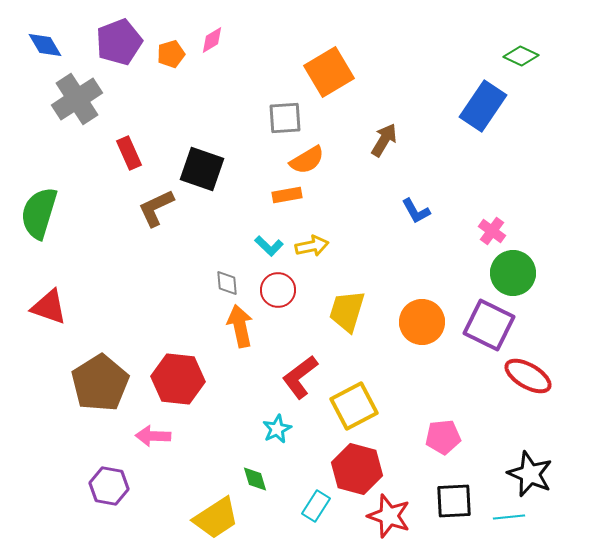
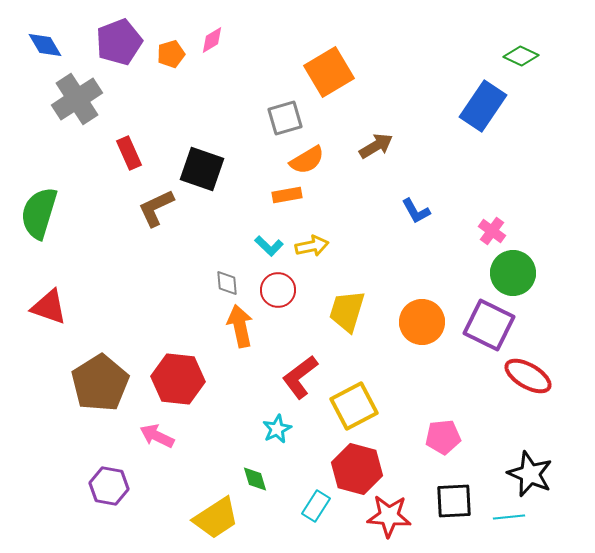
gray square at (285, 118): rotated 12 degrees counterclockwise
brown arrow at (384, 140): moved 8 px left, 6 px down; rotated 28 degrees clockwise
pink arrow at (153, 436): moved 4 px right; rotated 24 degrees clockwise
red star at (389, 516): rotated 15 degrees counterclockwise
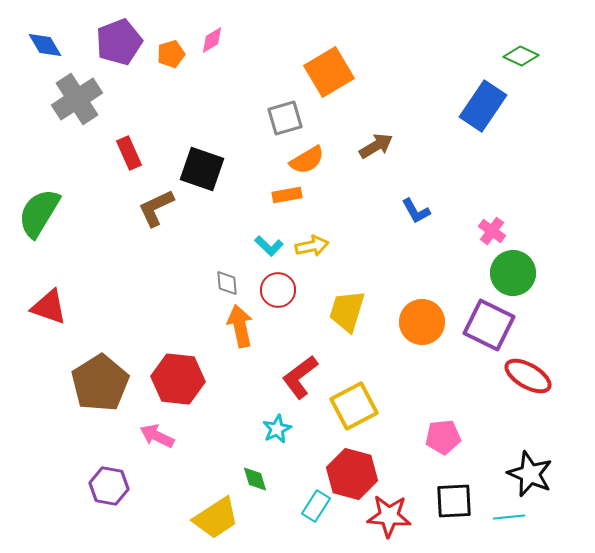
green semicircle at (39, 213): rotated 14 degrees clockwise
red hexagon at (357, 469): moved 5 px left, 5 px down
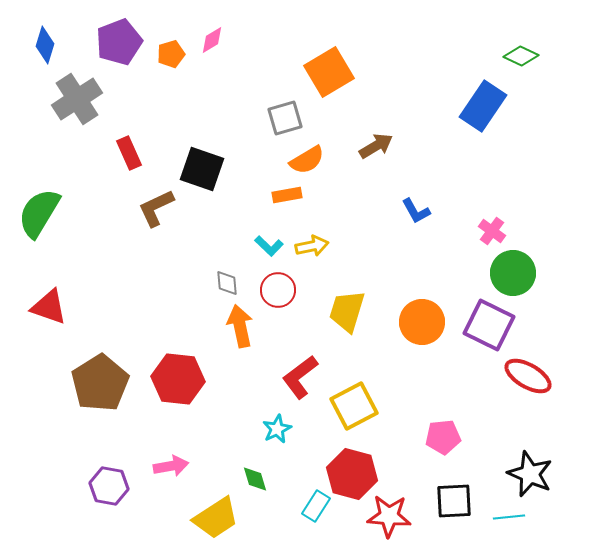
blue diamond at (45, 45): rotated 48 degrees clockwise
pink arrow at (157, 436): moved 14 px right, 30 px down; rotated 144 degrees clockwise
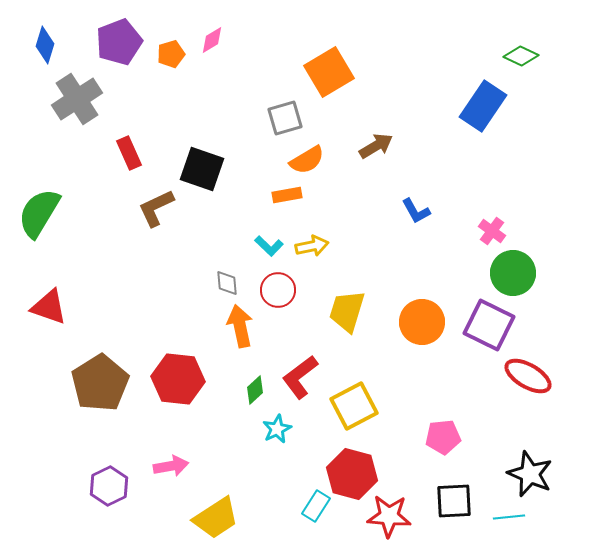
green diamond at (255, 479): moved 89 px up; rotated 64 degrees clockwise
purple hexagon at (109, 486): rotated 24 degrees clockwise
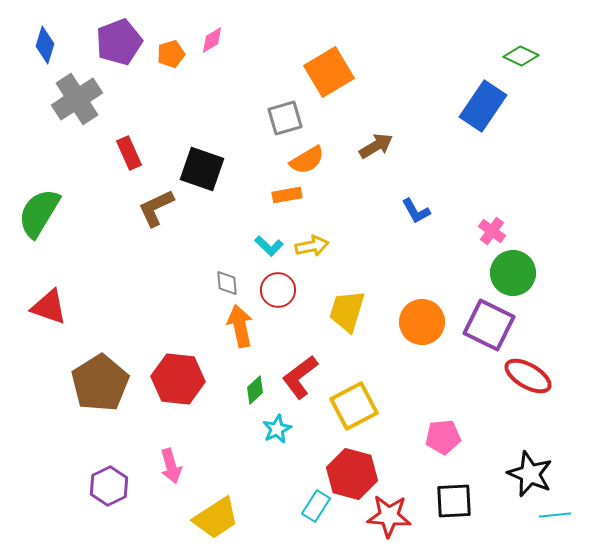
pink arrow at (171, 466): rotated 84 degrees clockwise
cyan line at (509, 517): moved 46 px right, 2 px up
